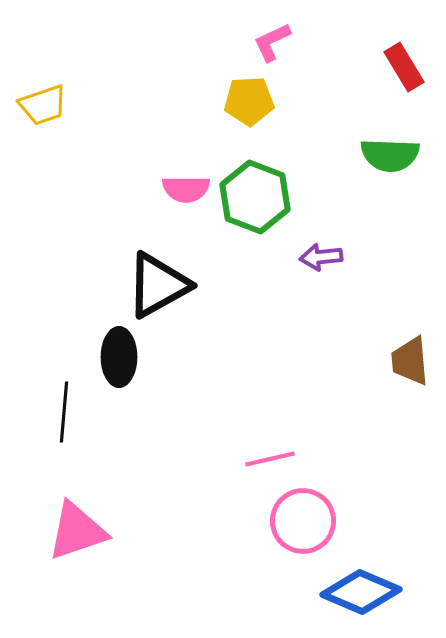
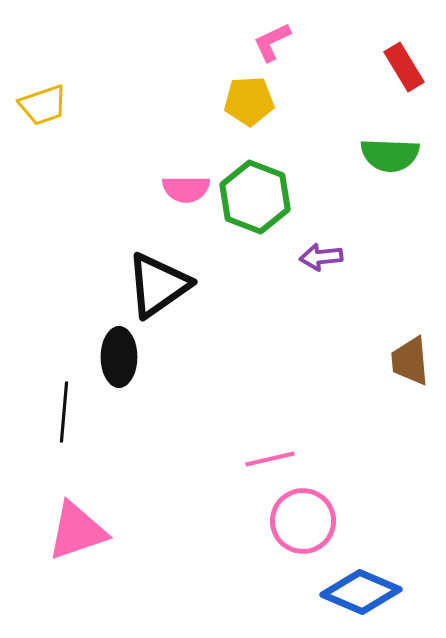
black triangle: rotated 6 degrees counterclockwise
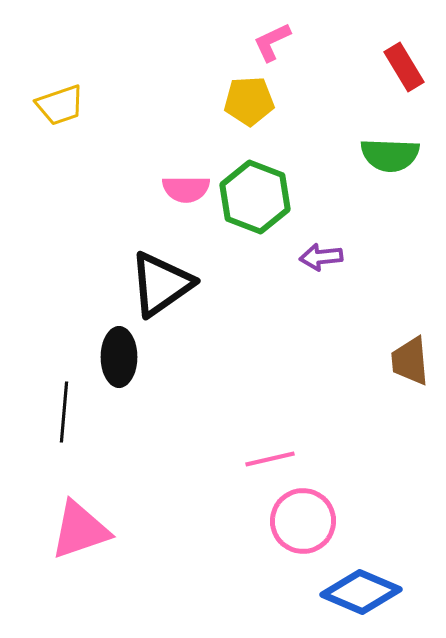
yellow trapezoid: moved 17 px right
black triangle: moved 3 px right, 1 px up
pink triangle: moved 3 px right, 1 px up
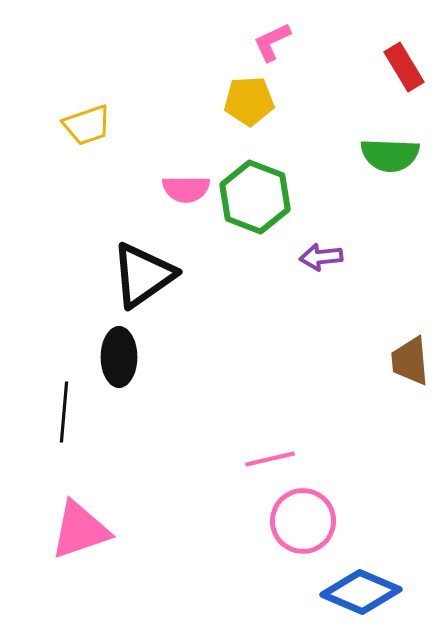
yellow trapezoid: moved 27 px right, 20 px down
black triangle: moved 18 px left, 9 px up
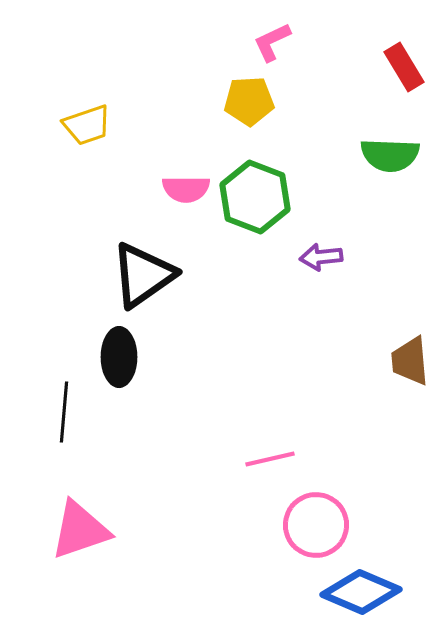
pink circle: moved 13 px right, 4 px down
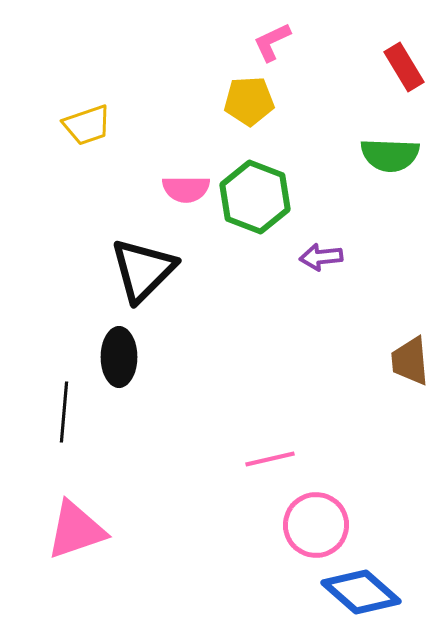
black triangle: moved 5 px up; rotated 10 degrees counterclockwise
pink triangle: moved 4 px left
blue diamond: rotated 18 degrees clockwise
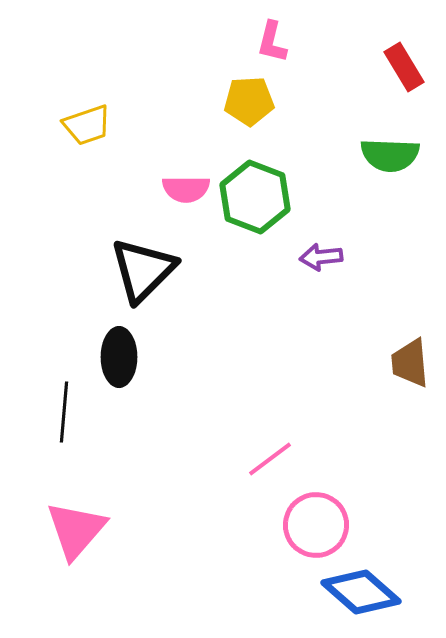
pink L-shape: rotated 51 degrees counterclockwise
brown trapezoid: moved 2 px down
pink line: rotated 24 degrees counterclockwise
pink triangle: rotated 30 degrees counterclockwise
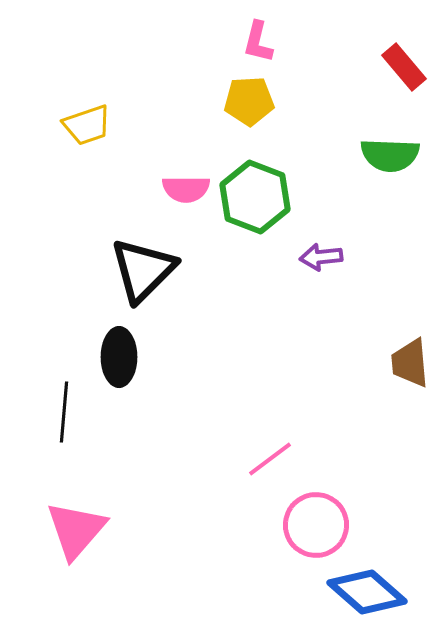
pink L-shape: moved 14 px left
red rectangle: rotated 9 degrees counterclockwise
blue diamond: moved 6 px right
